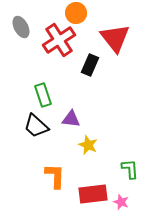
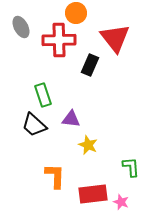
red cross: rotated 32 degrees clockwise
black trapezoid: moved 2 px left, 1 px up
green L-shape: moved 1 px right, 2 px up
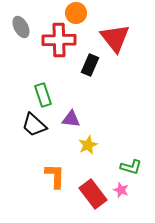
yellow star: rotated 24 degrees clockwise
green L-shape: rotated 110 degrees clockwise
red rectangle: rotated 60 degrees clockwise
pink star: moved 12 px up
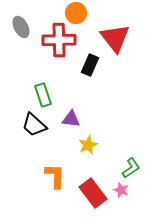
green L-shape: moved 1 px down; rotated 50 degrees counterclockwise
red rectangle: moved 1 px up
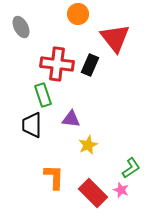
orange circle: moved 2 px right, 1 px down
red cross: moved 2 px left, 24 px down; rotated 8 degrees clockwise
black trapezoid: moved 2 px left; rotated 48 degrees clockwise
orange L-shape: moved 1 px left, 1 px down
red rectangle: rotated 8 degrees counterclockwise
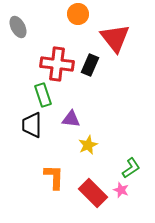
gray ellipse: moved 3 px left
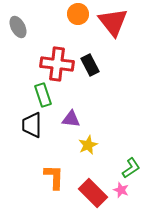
red triangle: moved 2 px left, 16 px up
black rectangle: rotated 50 degrees counterclockwise
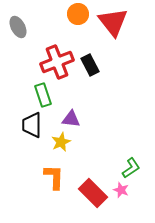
red cross: moved 2 px up; rotated 28 degrees counterclockwise
yellow star: moved 27 px left, 3 px up
